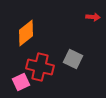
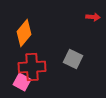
orange diamond: moved 2 px left; rotated 12 degrees counterclockwise
red cross: moved 8 px left; rotated 16 degrees counterclockwise
pink square: moved 1 px right; rotated 36 degrees counterclockwise
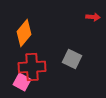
gray square: moved 1 px left
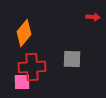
gray square: rotated 24 degrees counterclockwise
pink square: rotated 30 degrees counterclockwise
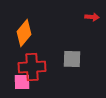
red arrow: moved 1 px left
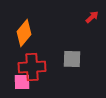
red arrow: rotated 48 degrees counterclockwise
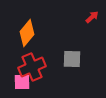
orange diamond: moved 3 px right
red cross: rotated 20 degrees counterclockwise
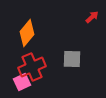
pink square: rotated 24 degrees counterclockwise
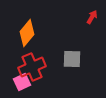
red arrow: rotated 16 degrees counterclockwise
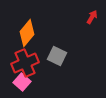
gray square: moved 15 px left, 3 px up; rotated 24 degrees clockwise
red cross: moved 7 px left, 4 px up
pink square: rotated 24 degrees counterclockwise
